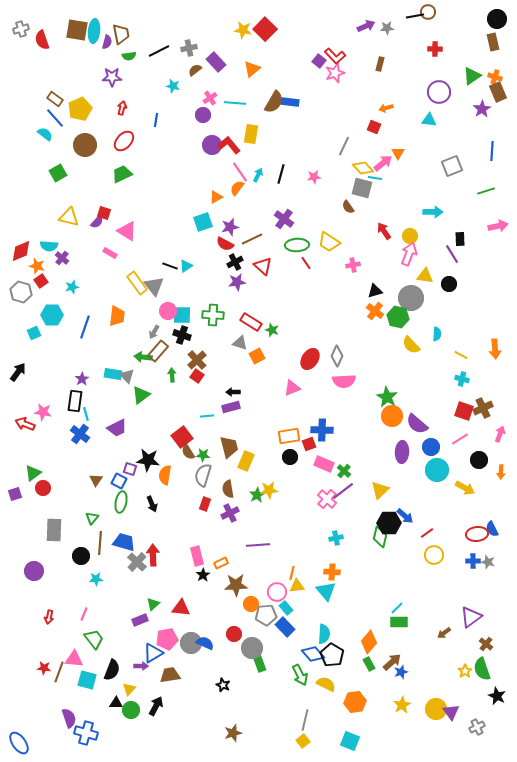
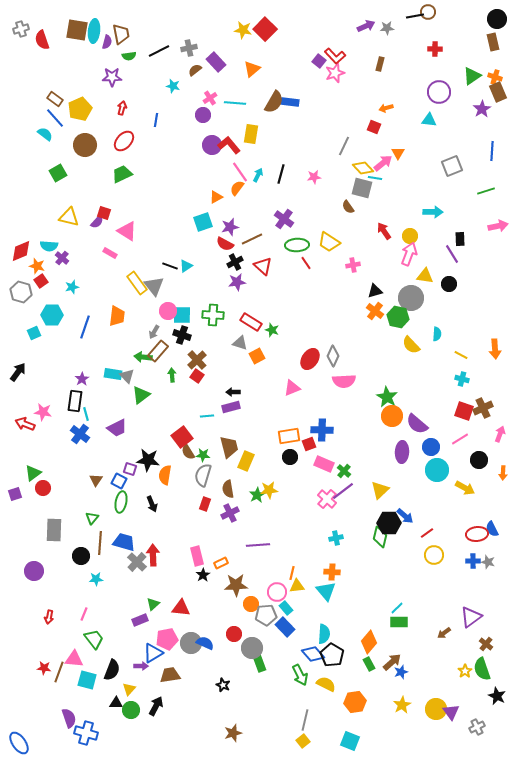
gray diamond at (337, 356): moved 4 px left
orange arrow at (501, 472): moved 2 px right, 1 px down
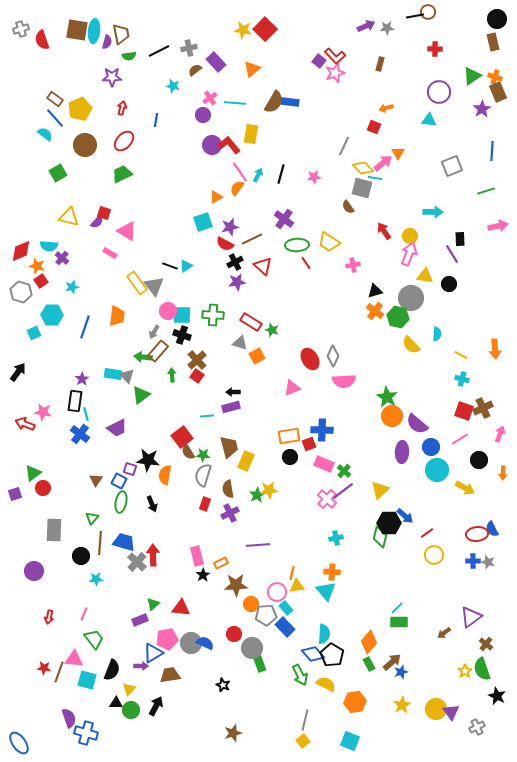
red ellipse at (310, 359): rotated 65 degrees counterclockwise
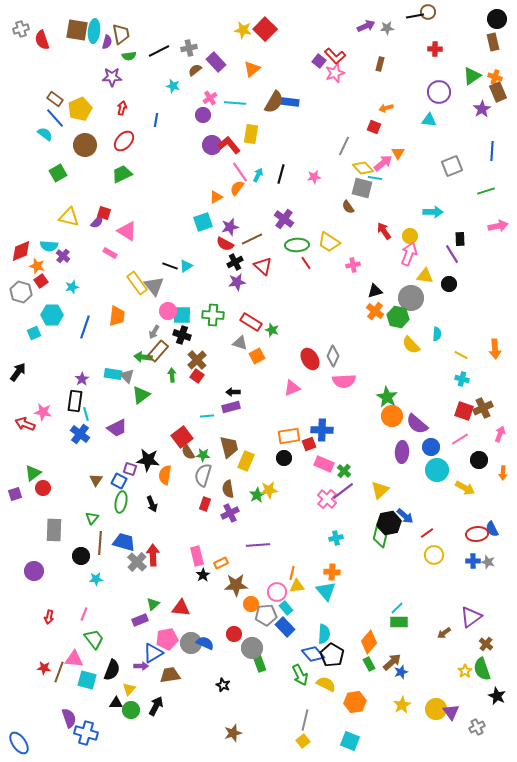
purple cross at (62, 258): moved 1 px right, 2 px up
black circle at (290, 457): moved 6 px left, 1 px down
black hexagon at (389, 523): rotated 10 degrees counterclockwise
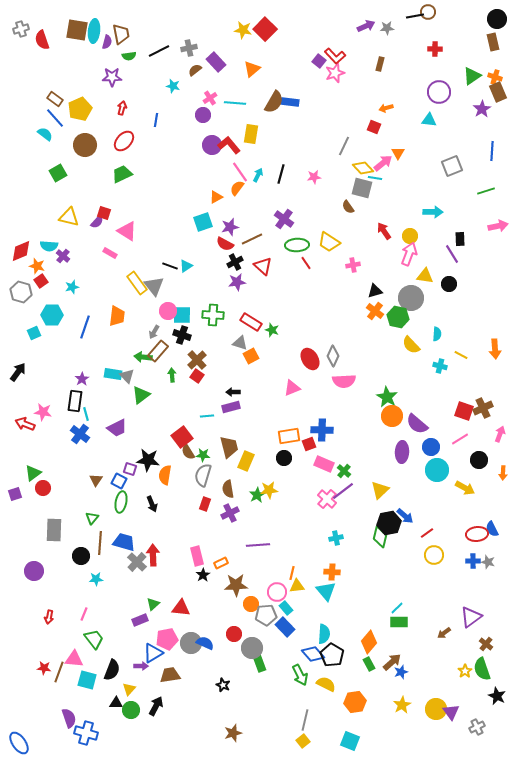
orange square at (257, 356): moved 6 px left
cyan cross at (462, 379): moved 22 px left, 13 px up
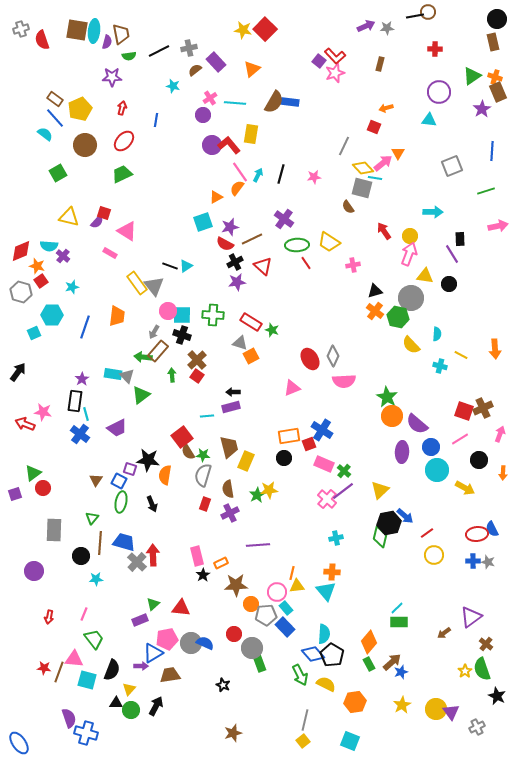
blue cross at (322, 430): rotated 30 degrees clockwise
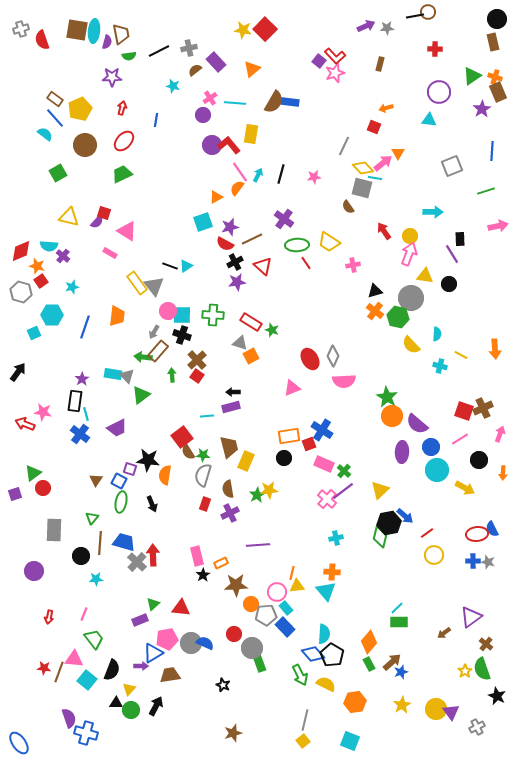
cyan square at (87, 680): rotated 24 degrees clockwise
